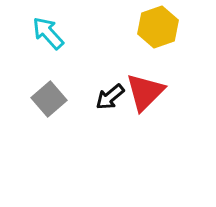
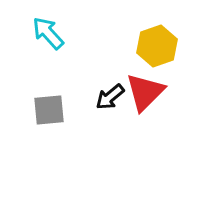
yellow hexagon: moved 1 px left, 19 px down
gray square: moved 11 px down; rotated 36 degrees clockwise
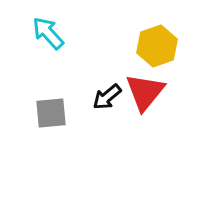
red triangle: rotated 6 degrees counterclockwise
black arrow: moved 3 px left
gray square: moved 2 px right, 3 px down
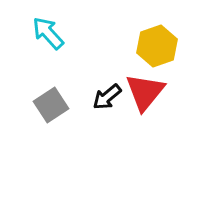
gray square: moved 8 px up; rotated 28 degrees counterclockwise
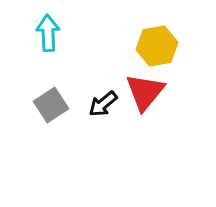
cyan arrow: rotated 39 degrees clockwise
yellow hexagon: rotated 9 degrees clockwise
black arrow: moved 4 px left, 7 px down
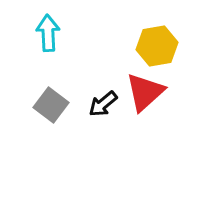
red triangle: rotated 9 degrees clockwise
gray square: rotated 20 degrees counterclockwise
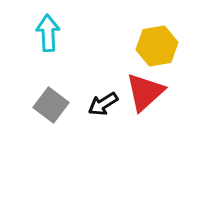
black arrow: rotated 8 degrees clockwise
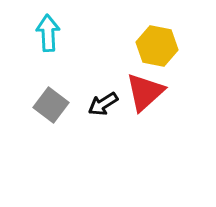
yellow hexagon: rotated 21 degrees clockwise
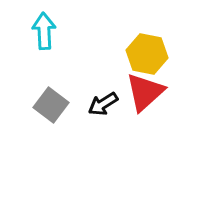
cyan arrow: moved 4 px left, 2 px up
yellow hexagon: moved 10 px left, 8 px down
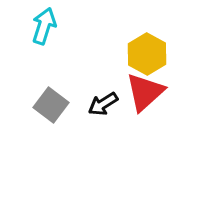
cyan arrow: moved 5 px up; rotated 21 degrees clockwise
yellow hexagon: rotated 18 degrees clockwise
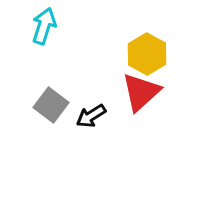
red triangle: moved 4 px left
black arrow: moved 12 px left, 12 px down
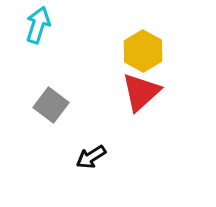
cyan arrow: moved 6 px left, 1 px up
yellow hexagon: moved 4 px left, 3 px up
black arrow: moved 41 px down
